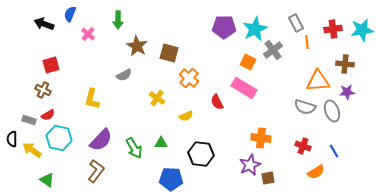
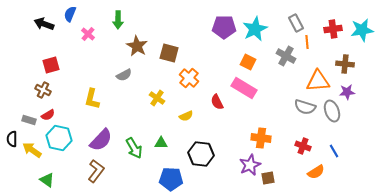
gray cross at (273, 50): moved 13 px right, 6 px down; rotated 24 degrees counterclockwise
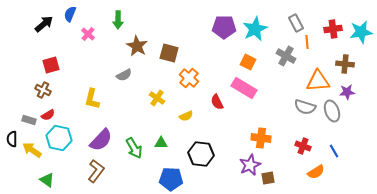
black arrow at (44, 24): rotated 120 degrees clockwise
cyan star at (362, 30): moved 1 px left, 2 px down
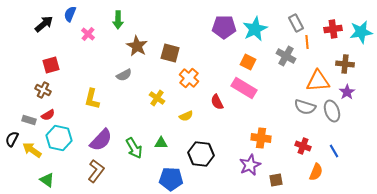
brown square at (169, 53): moved 1 px right
purple star at (347, 92): rotated 28 degrees counterclockwise
black semicircle at (12, 139): rotated 28 degrees clockwise
orange semicircle at (316, 172): rotated 36 degrees counterclockwise
brown square at (268, 178): moved 8 px right, 2 px down
